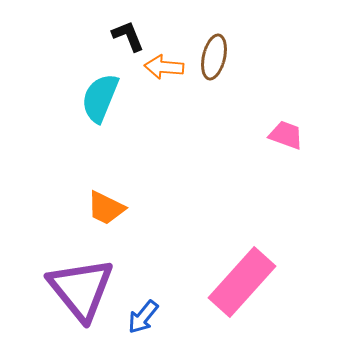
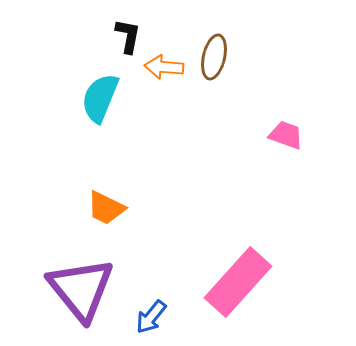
black L-shape: rotated 33 degrees clockwise
pink rectangle: moved 4 px left
blue arrow: moved 8 px right
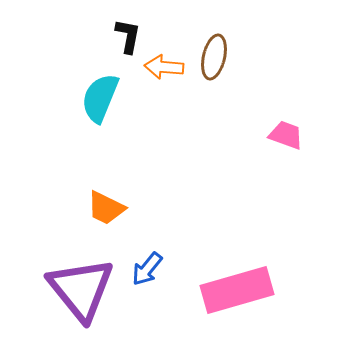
pink rectangle: moved 1 px left, 8 px down; rotated 32 degrees clockwise
blue arrow: moved 4 px left, 48 px up
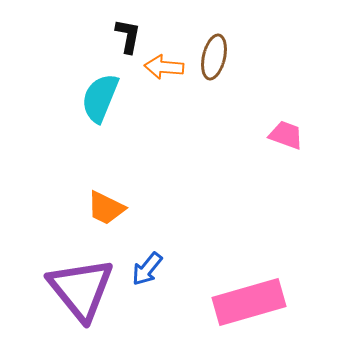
pink rectangle: moved 12 px right, 12 px down
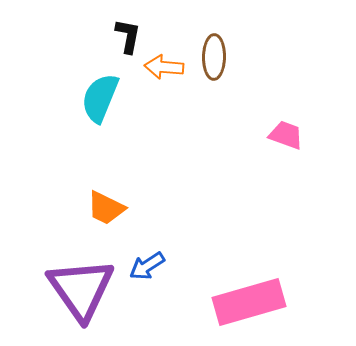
brown ellipse: rotated 12 degrees counterclockwise
blue arrow: moved 3 px up; rotated 18 degrees clockwise
purple triangle: rotated 4 degrees clockwise
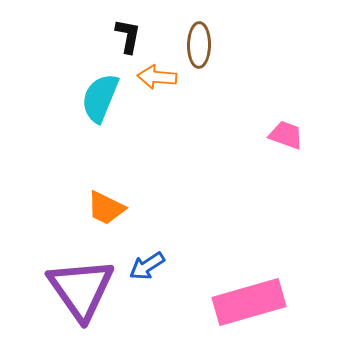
brown ellipse: moved 15 px left, 12 px up
orange arrow: moved 7 px left, 10 px down
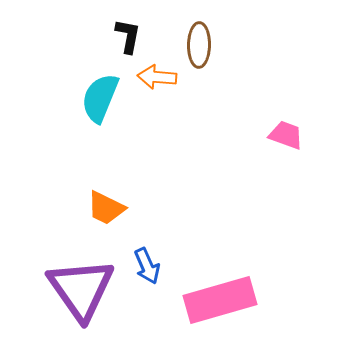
blue arrow: rotated 81 degrees counterclockwise
pink rectangle: moved 29 px left, 2 px up
